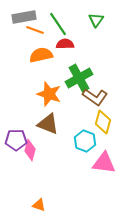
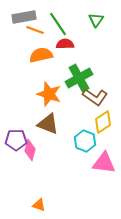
yellow diamond: rotated 40 degrees clockwise
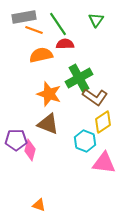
orange line: moved 1 px left
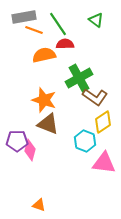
green triangle: rotated 28 degrees counterclockwise
orange semicircle: moved 3 px right
orange star: moved 5 px left, 6 px down
purple pentagon: moved 1 px right, 1 px down
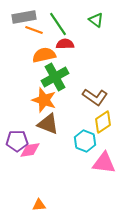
green cross: moved 24 px left, 1 px up
pink diamond: rotated 65 degrees clockwise
orange triangle: rotated 24 degrees counterclockwise
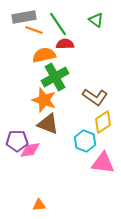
pink triangle: moved 1 px left
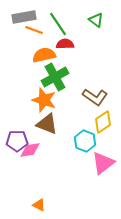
brown triangle: moved 1 px left
pink triangle: rotated 45 degrees counterclockwise
orange triangle: rotated 32 degrees clockwise
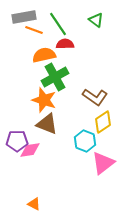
orange triangle: moved 5 px left, 1 px up
